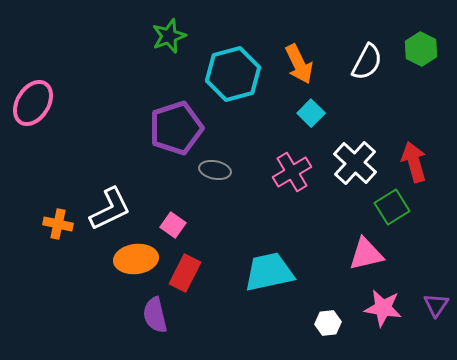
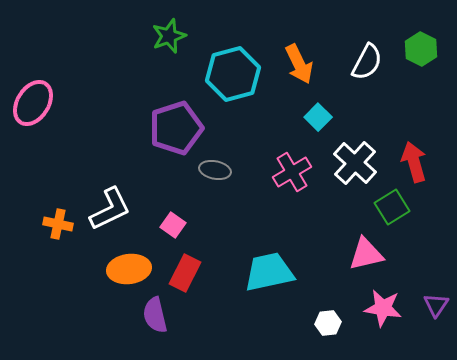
cyan square: moved 7 px right, 4 px down
orange ellipse: moved 7 px left, 10 px down
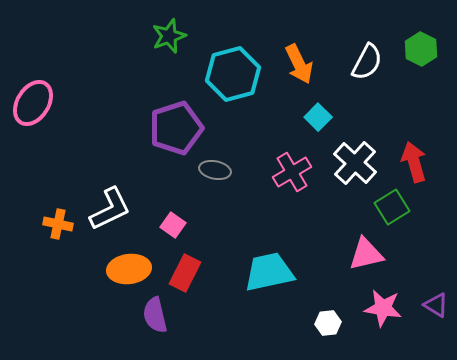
purple triangle: rotated 32 degrees counterclockwise
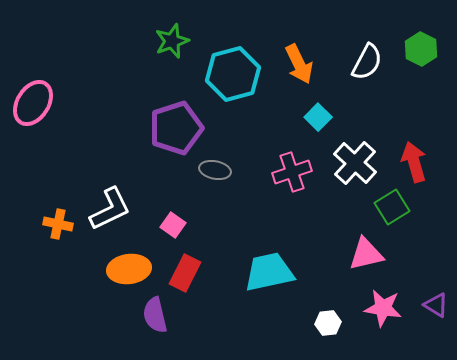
green star: moved 3 px right, 5 px down
pink cross: rotated 12 degrees clockwise
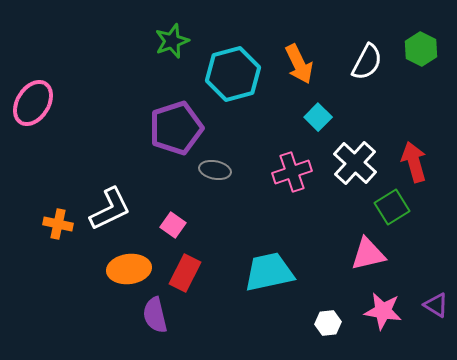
pink triangle: moved 2 px right
pink star: moved 3 px down
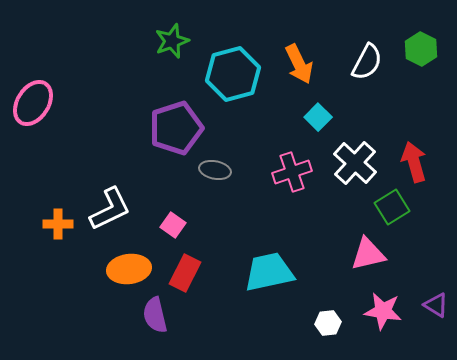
orange cross: rotated 12 degrees counterclockwise
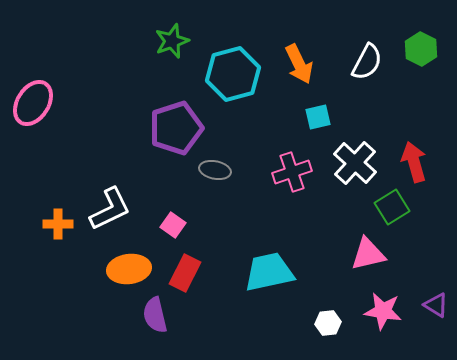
cyan square: rotated 32 degrees clockwise
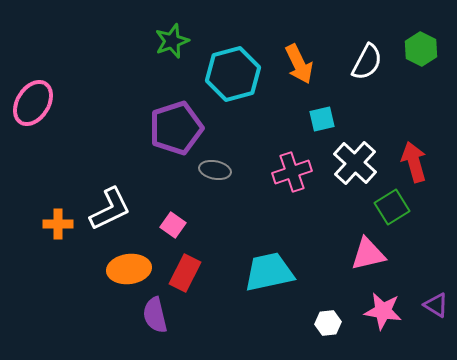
cyan square: moved 4 px right, 2 px down
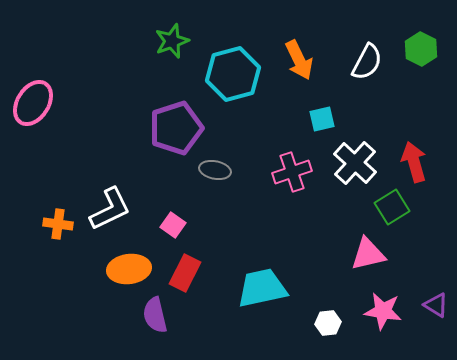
orange arrow: moved 4 px up
orange cross: rotated 8 degrees clockwise
cyan trapezoid: moved 7 px left, 16 px down
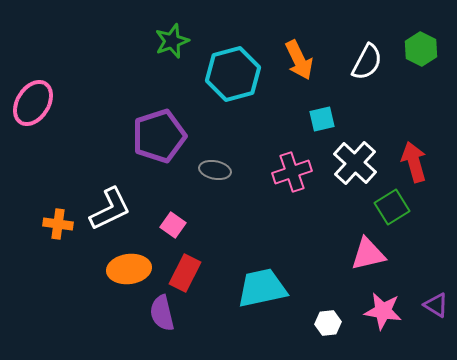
purple pentagon: moved 17 px left, 8 px down
purple semicircle: moved 7 px right, 2 px up
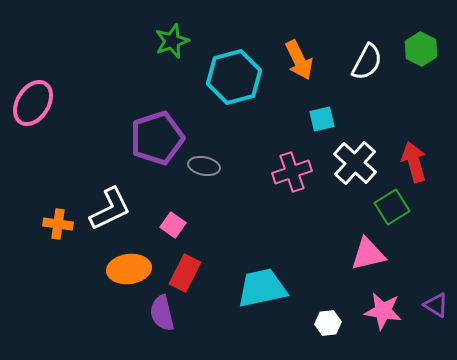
cyan hexagon: moved 1 px right, 3 px down
purple pentagon: moved 2 px left, 2 px down
gray ellipse: moved 11 px left, 4 px up
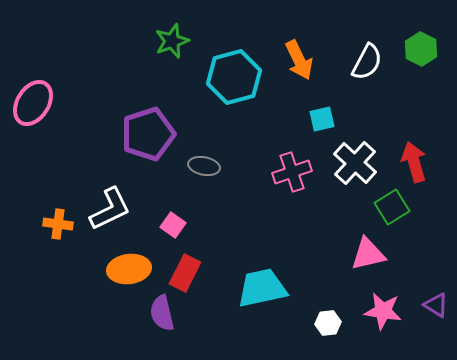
purple pentagon: moved 9 px left, 4 px up
